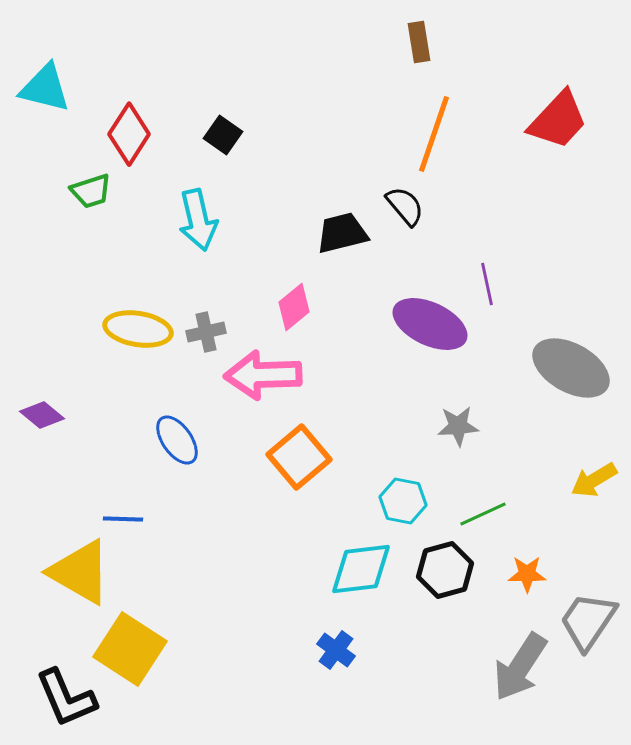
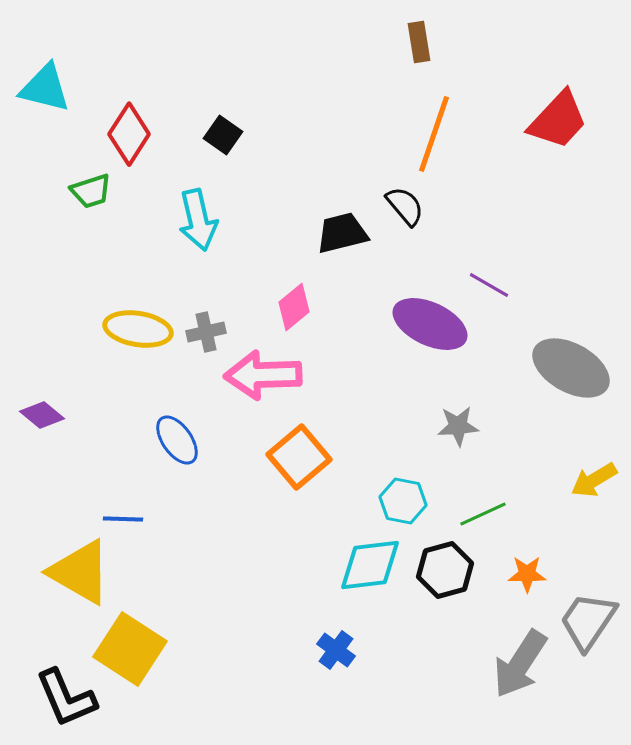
purple line: moved 2 px right, 1 px down; rotated 48 degrees counterclockwise
cyan diamond: moved 9 px right, 4 px up
gray arrow: moved 3 px up
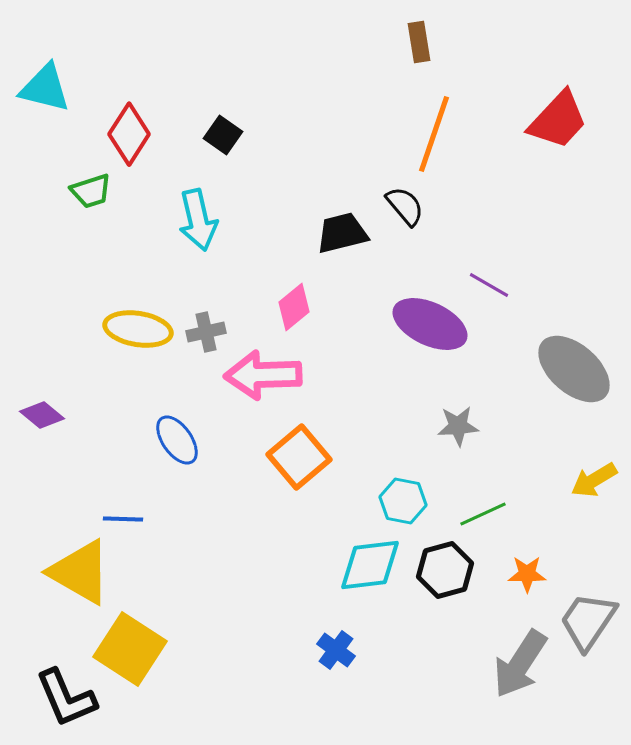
gray ellipse: moved 3 px right, 1 px down; rotated 12 degrees clockwise
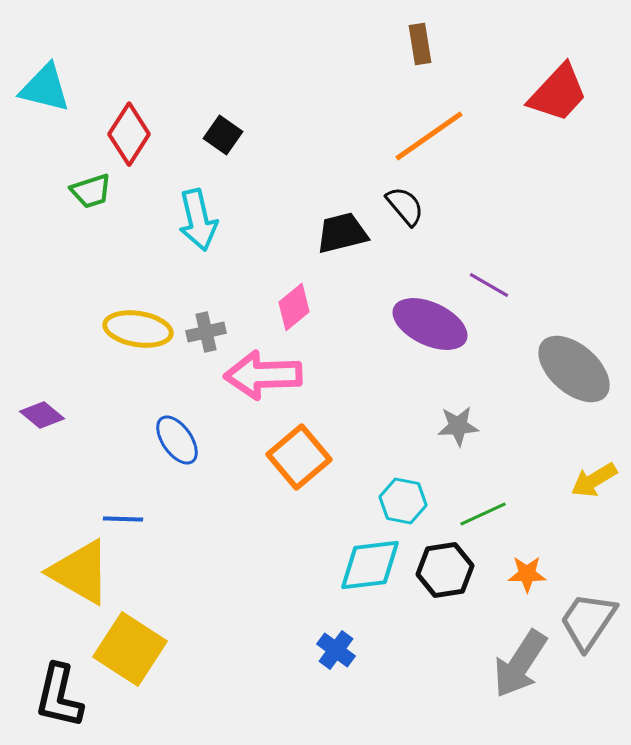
brown rectangle: moved 1 px right, 2 px down
red trapezoid: moved 27 px up
orange line: moved 5 px left, 2 px down; rotated 36 degrees clockwise
black hexagon: rotated 6 degrees clockwise
black L-shape: moved 7 px left, 2 px up; rotated 36 degrees clockwise
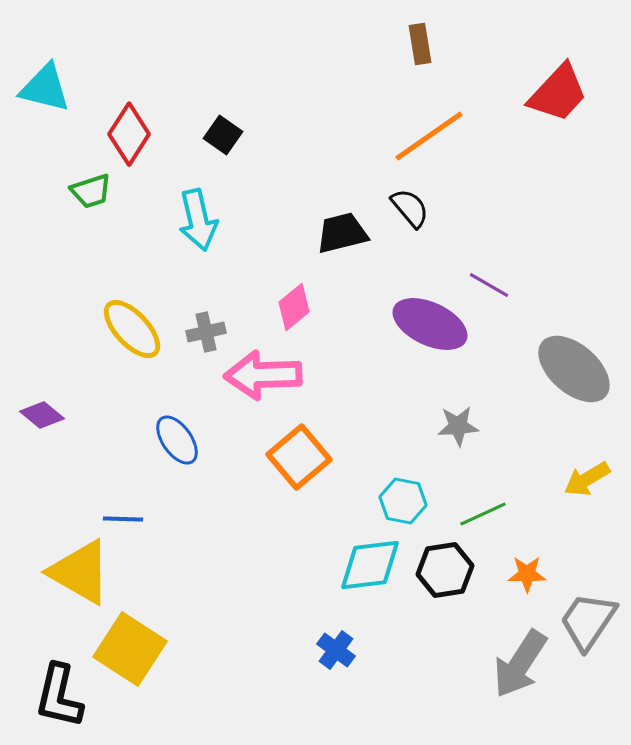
black semicircle: moved 5 px right, 2 px down
yellow ellipse: moved 6 px left; rotated 38 degrees clockwise
yellow arrow: moved 7 px left, 1 px up
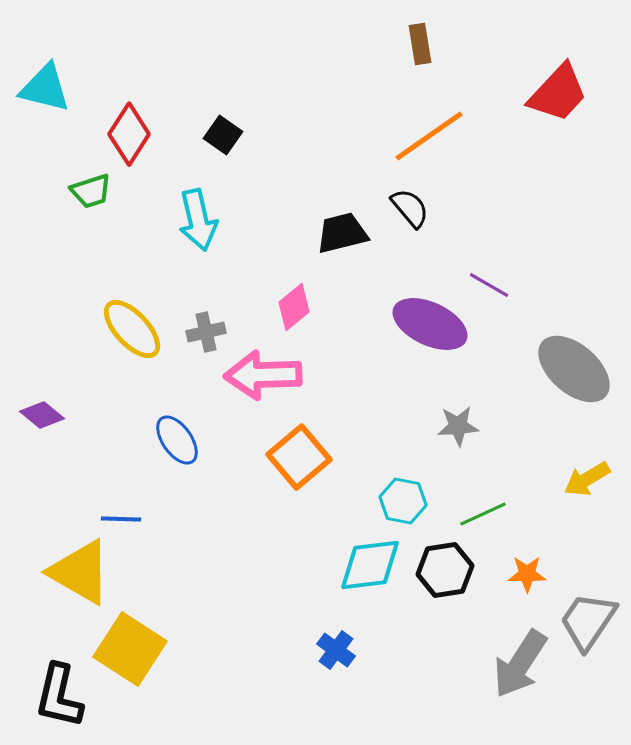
blue line: moved 2 px left
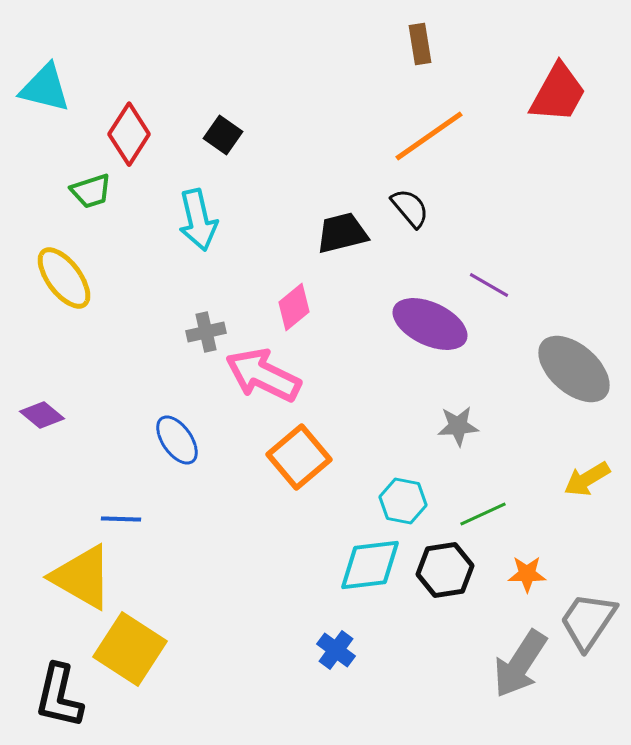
red trapezoid: rotated 14 degrees counterclockwise
yellow ellipse: moved 68 px left, 51 px up; rotated 6 degrees clockwise
pink arrow: rotated 28 degrees clockwise
yellow triangle: moved 2 px right, 5 px down
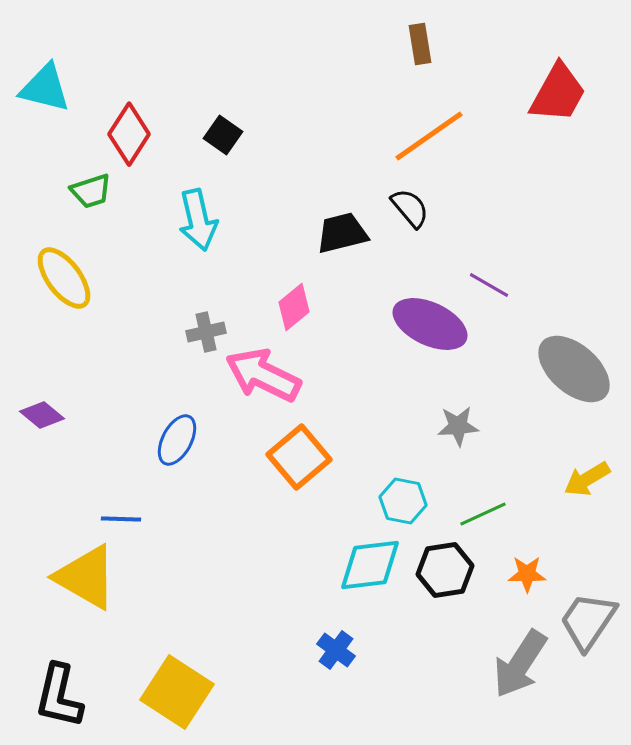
blue ellipse: rotated 63 degrees clockwise
yellow triangle: moved 4 px right
yellow square: moved 47 px right, 43 px down
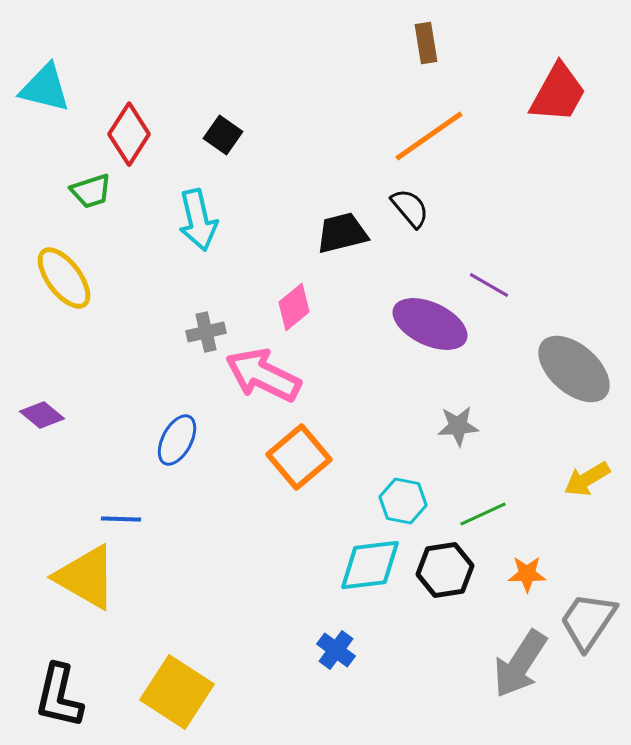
brown rectangle: moved 6 px right, 1 px up
